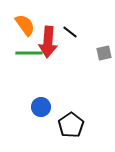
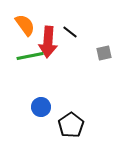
green line: moved 1 px right, 3 px down; rotated 12 degrees counterclockwise
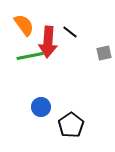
orange semicircle: moved 1 px left
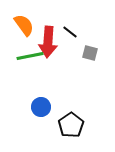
gray square: moved 14 px left; rotated 28 degrees clockwise
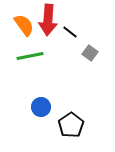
red arrow: moved 22 px up
gray square: rotated 21 degrees clockwise
